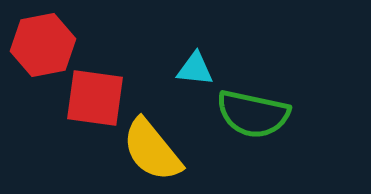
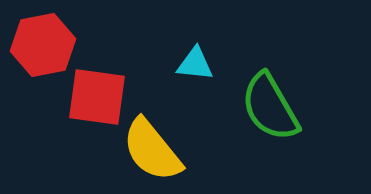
cyan triangle: moved 5 px up
red square: moved 2 px right, 1 px up
green semicircle: moved 17 px right, 7 px up; rotated 48 degrees clockwise
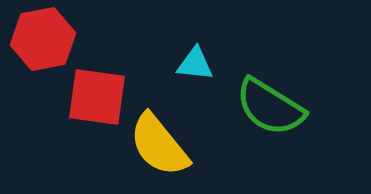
red hexagon: moved 6 px up
green semicircle: rotated 28 degrees counterclockwise
yellow semicircle: moved 7 px right, 5 px up
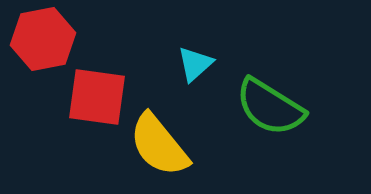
cyan triangle: rotated 48 degrees counterclockwise
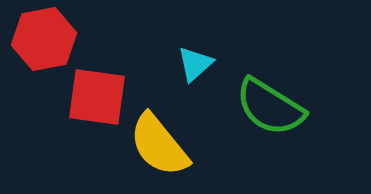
red hexagon: moved 1 px right
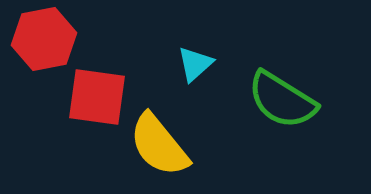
green semicircle: moved 12 px right, 7 px up
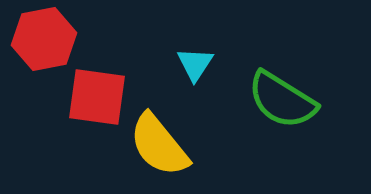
cyan triangle: rotated 15 degrees counterclockwise
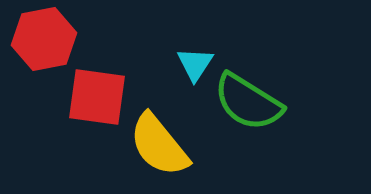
green semicircle: moved 34 px left, 2 px down
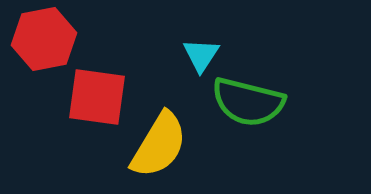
cyan triangle: moved 6 px right, 9 px up
green semicircle: rotated 18 degrees counterclockwise
yellow semicircle: rotated 110 degrees counterclockwise
